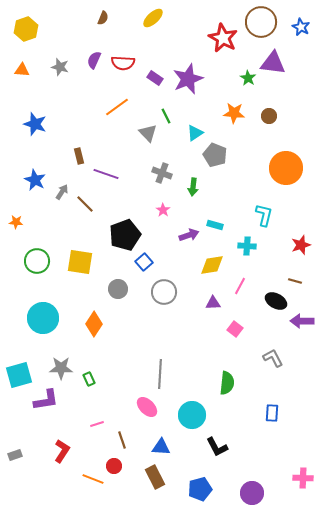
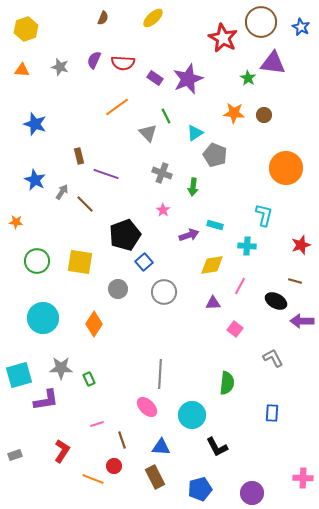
brown circle at (269, 116): moved 5 px left, 1 px up
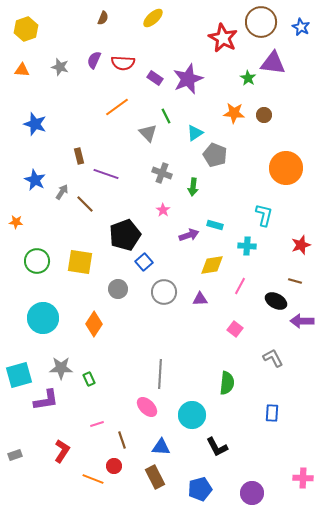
purple triangle at (213, 303): moved 13 px left, 4 px up
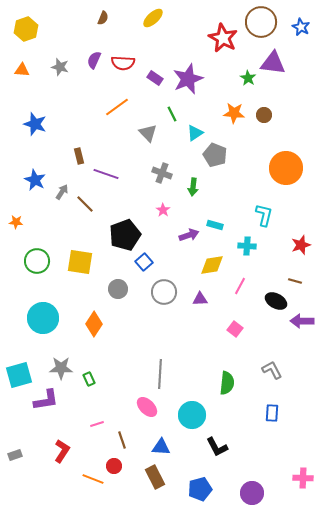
green line at (166, 116): moved 6 px right, 2 px up
gray L-shape at (273, 358): moved 1 px left, 12 px down
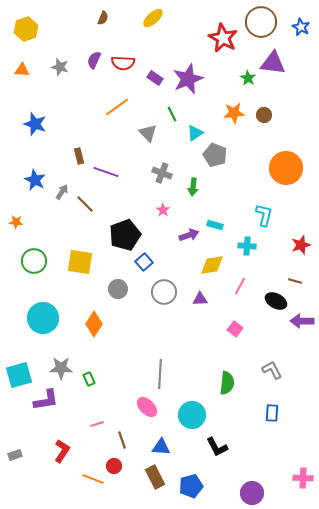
orange star at (234, 113): rotated 10 degrees counterclockwise
purple line at (106, 174): moved 2 px up
green circle at (37, 261): moved 3 px left
blue pentagon at (200, 489): moved 9 px left, 3 px up
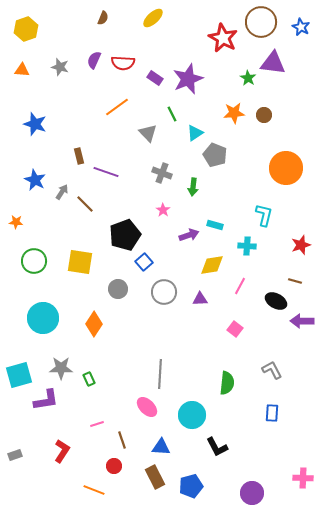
orange line at (93, 479): moved 1 px right, 11 px down
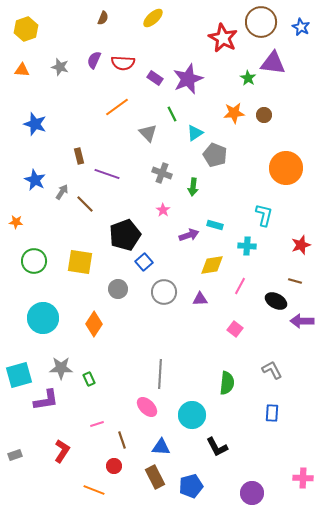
purple line at (106, 172): moved 1 px right, 2 px down
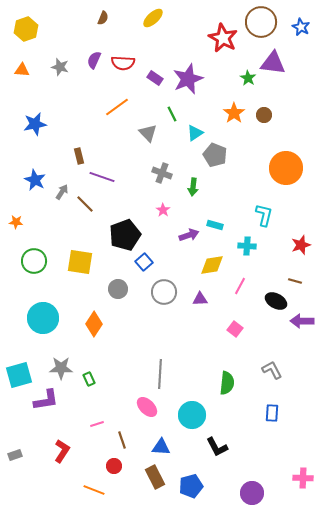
orange star at (234, 113): rotated 30 degrees counterclockwise
blue star at (35, 124): rotated 30 degrees counterclockwise
purple line at (107, 174): moved 5 px left, 3 px down
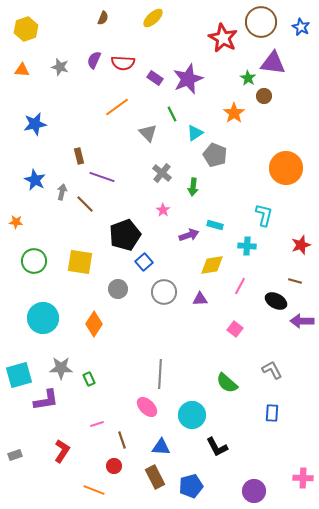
brown circle at (264, 115): moved 19 px up
gray cross at (162, 173): rotated 18 degrees clockwise
gray arrow at (62, 192): rotated 21 degrees counterclockwise
green semicircle at (227, 383): rotated 125 degrees clockwise
purple circle at (252, 493): moved 2 px right, 2 px up
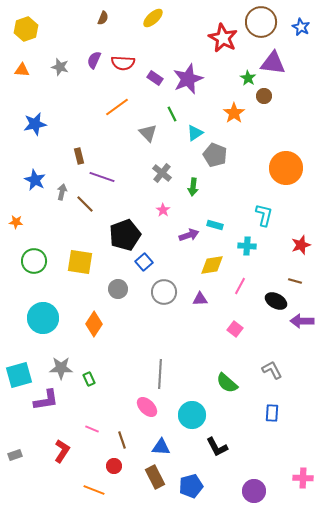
pink line at (97, 424): moved 5 px left, 5 px down; rotated 40 degrees clockwise
